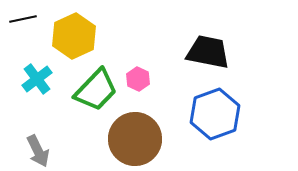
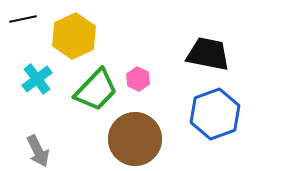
black trapezoid: moved 2 px down
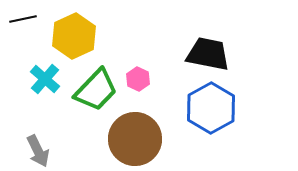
cyan cross: moved 8 px right; rotated 12 degrees counterclockwise
blue hexagon: moved 4 px left, 6 px up; rotated 9 degrees counterclockwise
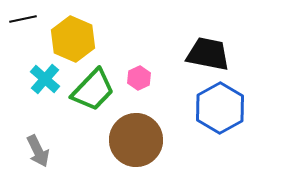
yellow hexagon: moved 1 px left, 3 px down; rotated 12 degrees counterclockwise
pink hexagon: moved 1 px right, 1 px up; rotated 10 degrees clockwise
green trapezoid: moved 3 px left
blue hexagon: moved 9 px right
brown circle: moved 1 px right, 1 px down
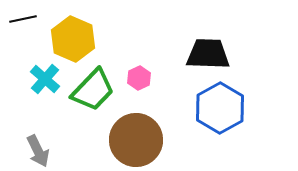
black trapezoid: rotated 9 degrees counterclockwise
